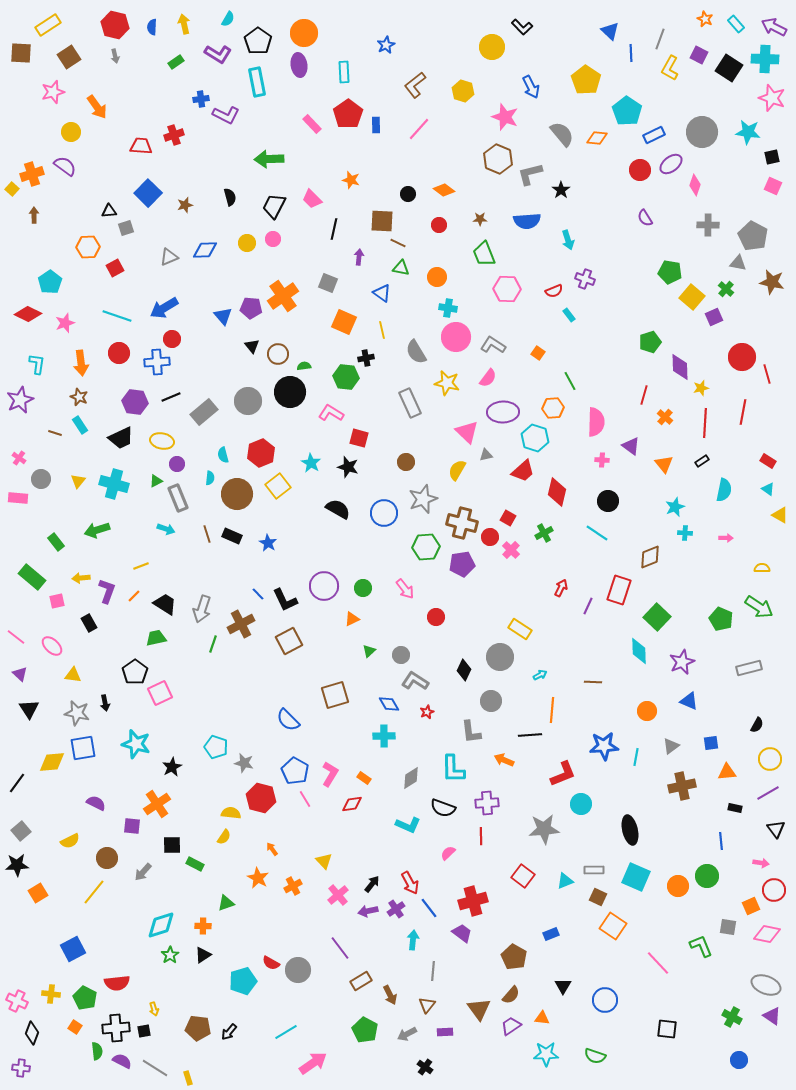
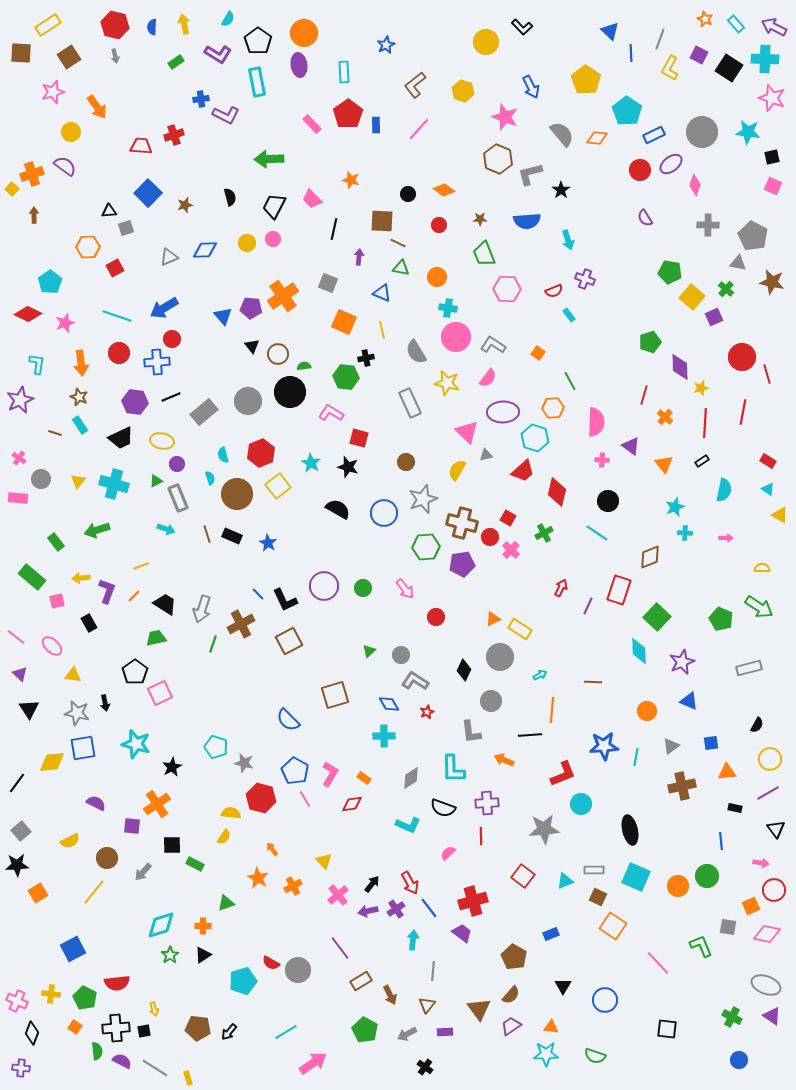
yellow circle at (492, 47): moved 6 px left, 5 px up
blue triangle at (382, 293): rotated 12 degrees counterclockwise
cyan semicircle at (210, 478): rotated 24 degrees counterclockwise
orange triangle at (352, 619): moved 141 px right
orange triangle at (542, 1018): moved 9 px right, 9 px down
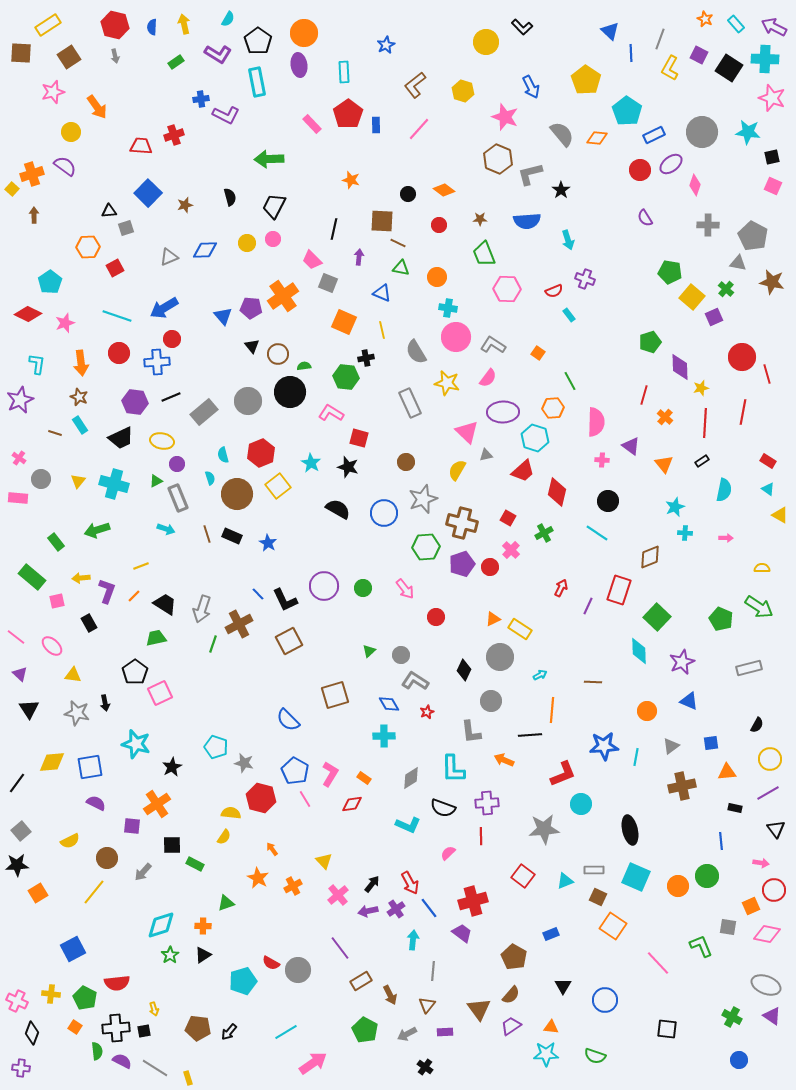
pink trapezoid at (312, 199): moved 61 px down
red circle at (490, 537): moved 30 px down
purple pentagon at (462, 564): rotated 10 degrees counterclockwise
brown cross at (241, 624): moved 2 px left
blue square at (83, 748): moved 7 px right, 19 px down
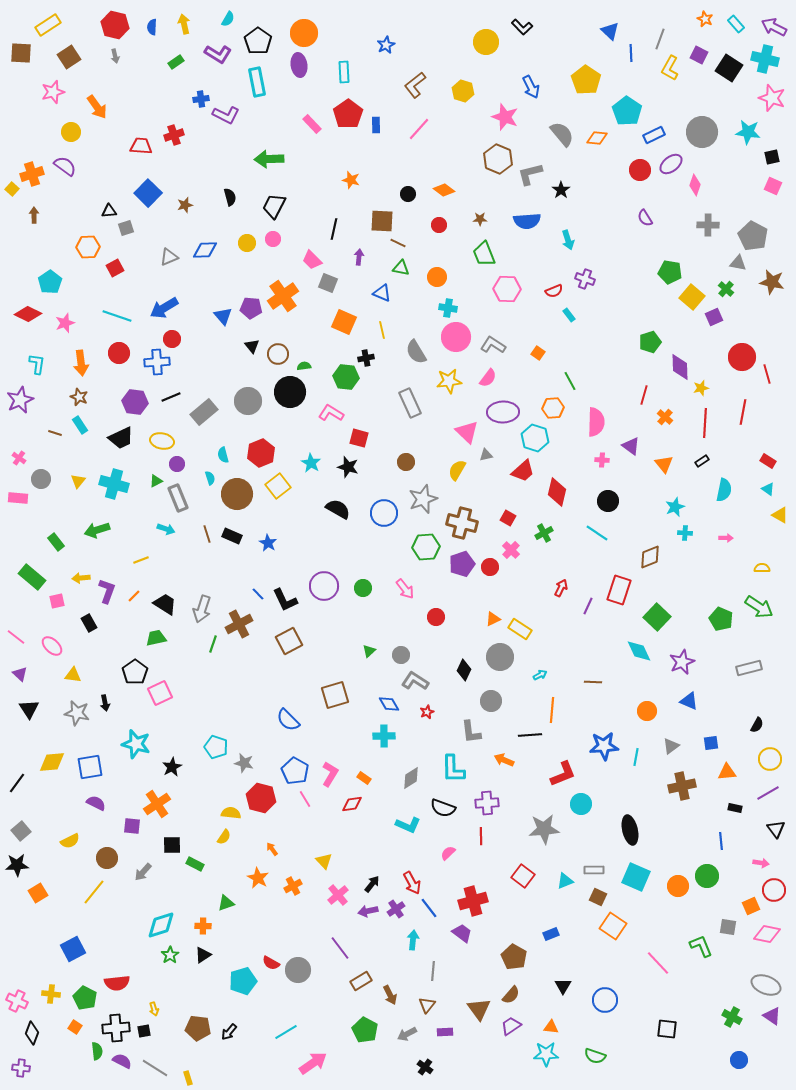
cyan cross at (765, 59): rotated 12 degrees clockwise
yellow star at (447, 383): moved 2 px right, 2 px up; rotated 20 degrees counterclockwise
yellow line at (141, 566): moved 6 px up
cyan diamond at (639, 651): rotated 24 degrees counterclockwise
red arrow at (410, 883): moved 2 px right
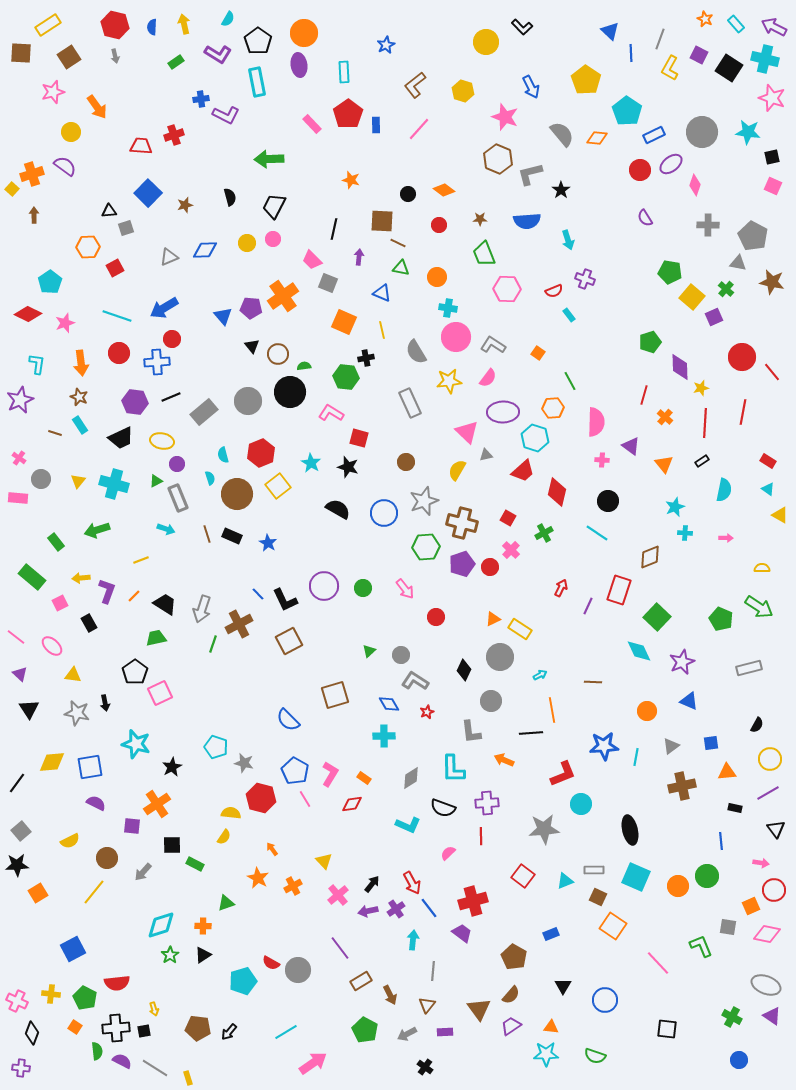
red line at (767, 374): moved 5 px right, 2 px up; rotated 24 degrees counterclockwise
gray star at (423, 499): moved 1 px right, 2 px down
pink square at (57, 601): moved 3 px right, 2 px down; rotated 14 degrees counterclockwise
orange line at (552, 710): rotated 15 degrees counterclockwise
black line at (530, 735): moved 1 px right, 2 px up
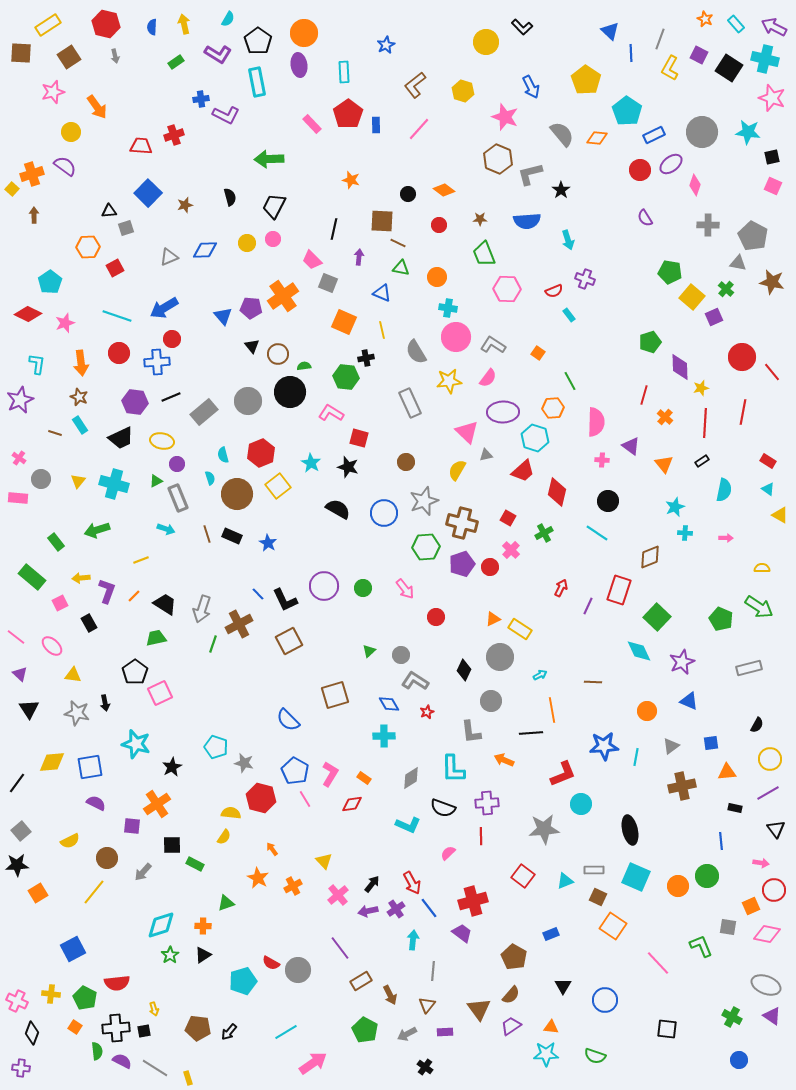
red hexagon at (115, 25): moved 9 px left, 1 px up
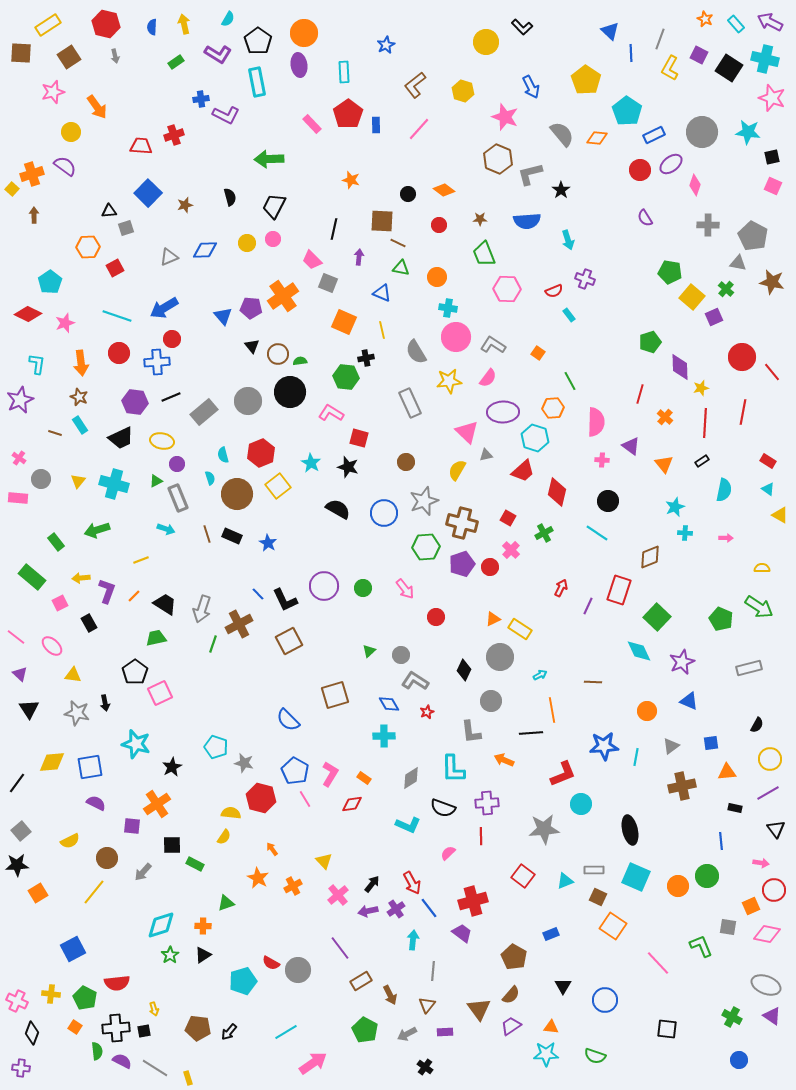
purple arrow at (774, 27): moved 4 px left, 5 px up
green semicircle at (304, 366): moved 4 px left, 5 px up
red line at (644, 395): moved 4 px left, 1 px up
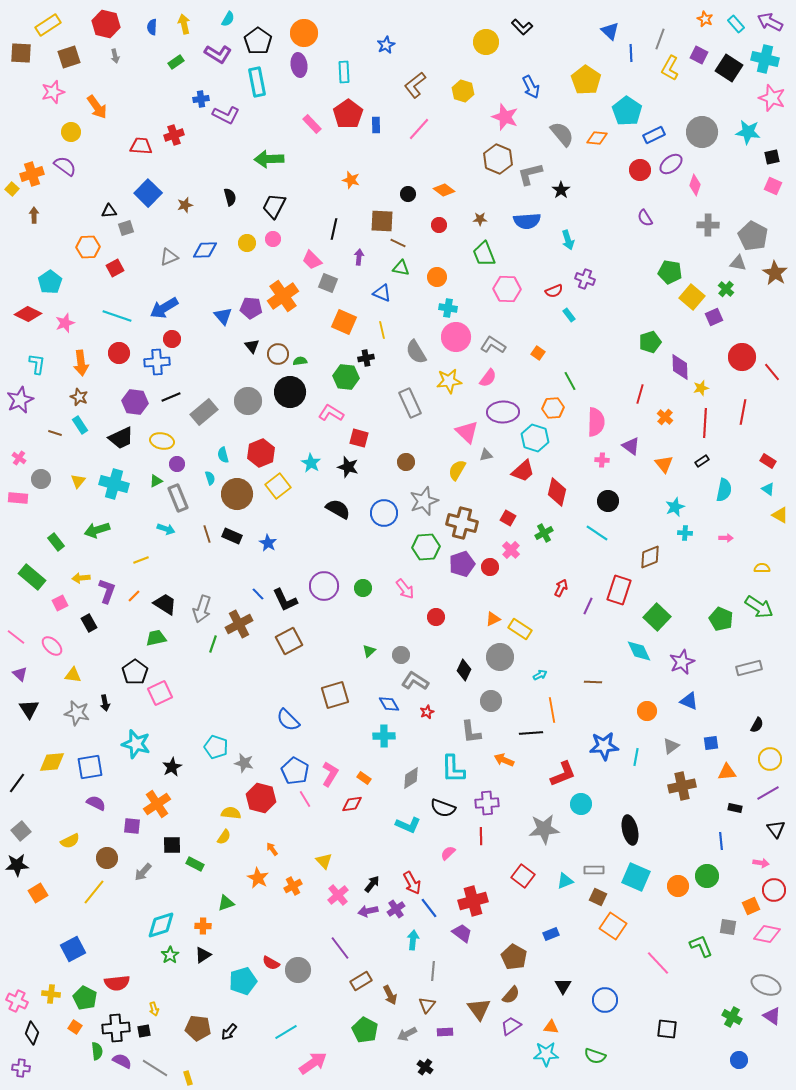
brown square at (69, 57): rotated 15 degrees clockwise
brown star at (772, 282): moved 3 px right, 9 px up; rotated 20 degrees clockwise
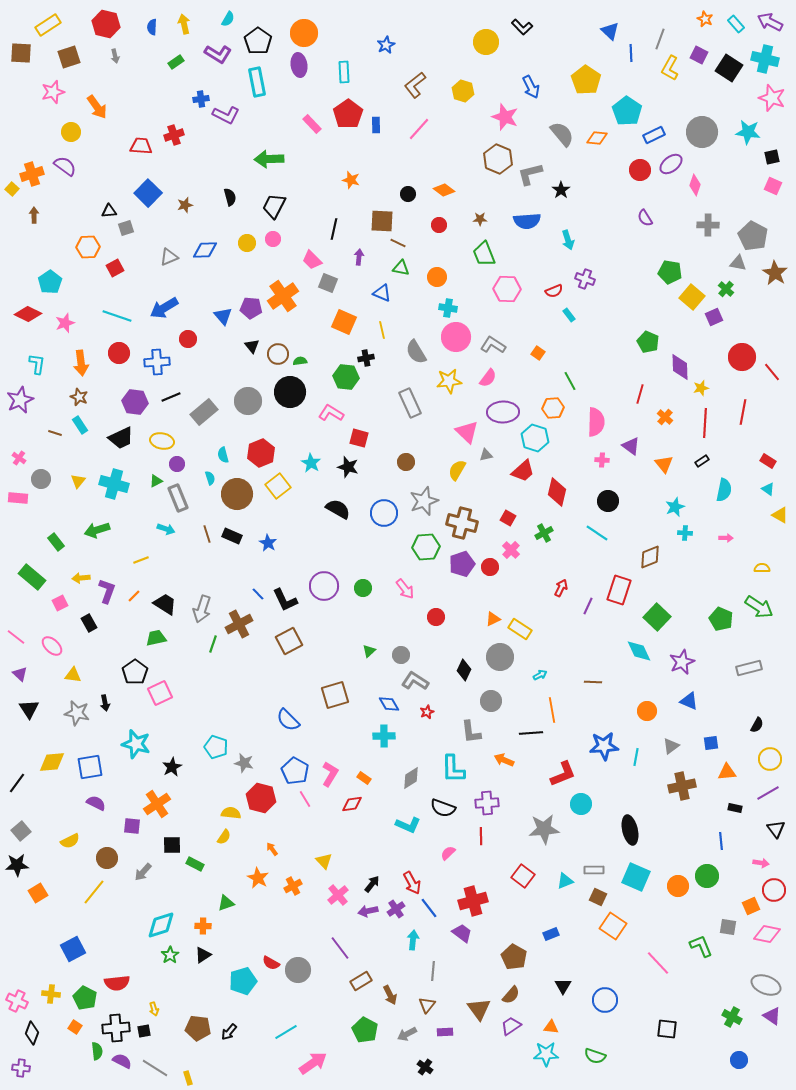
red circle at (172, 339): moved 16 px right
green pentagon at (650, 342): moved 2 px left; rotated 30 degrees counterclockwise
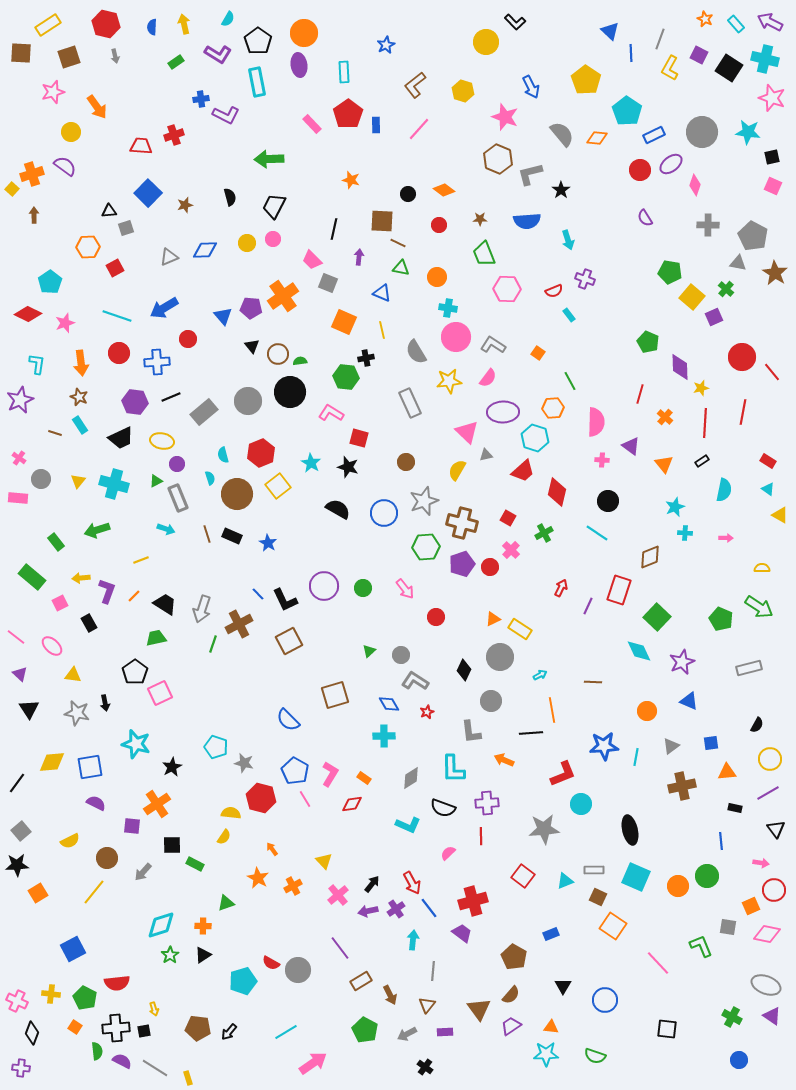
black L-shape at (522, 27): moved 7 px left, 5 px up
